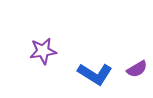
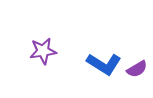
blue L-shape: moved 9 px right, 10 px up
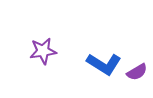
purple semicircle: moved 3 px down
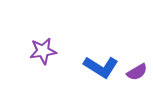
blue L-shape: moved 3 px left, 3 px down
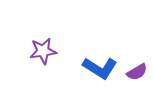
blue L-shape: moved 1 px left, 1 px down
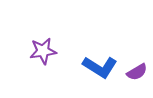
blue L-shape: moved 1 px up
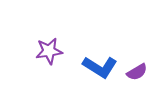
purple star: moved 6 px right
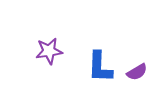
blue L-shape: rotated 60 degrees clockwise
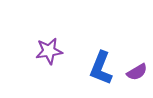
blue L-shape: moved 1 px right, 1 px down; rotated 20 degrees clockwise
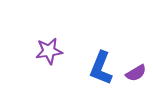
purple semicircle: moved 1 px left, 1 px down
